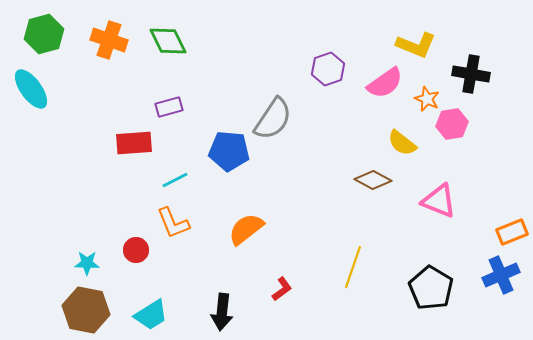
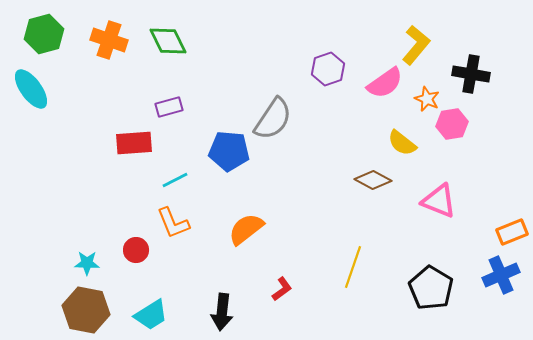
yellow L-shape: rotated 72 degrees counterclockwise
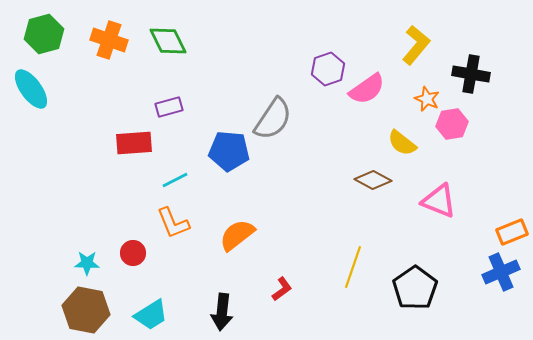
pink semicircle: moved 18 px left, 6 px down
orange semicircle: moved 9 px left, 6 px down
red circle: moved 3 px left, 3 px down
blue cross: moved 3 px up
black pentagon: moved 16 px left; rotated 6 degrees clockwise
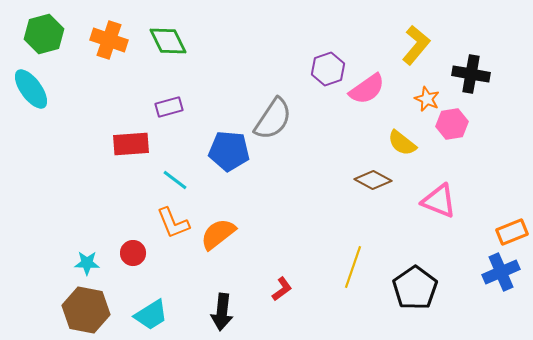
red rectangle: moved 3 px left, 1 px down
cyan line: rotated 64 degrees clockwise
orange semicircle: moved 19 px left, 1 px up
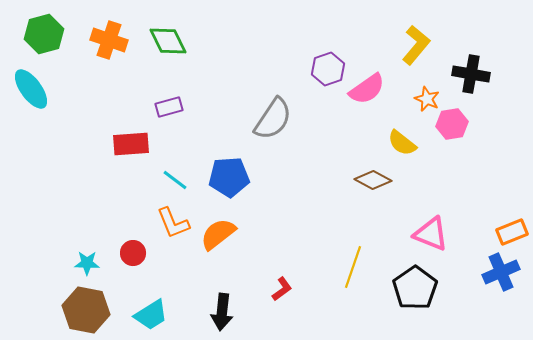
blue pentagon: moved 26 px down; rotated 9 degrees counterclockwise
pink triangle: moved 8 px left, 33 px down
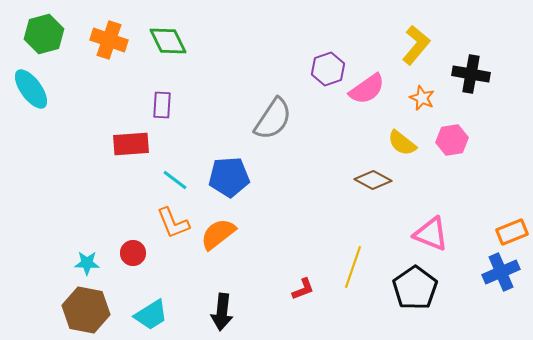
orange star: moved 5 px left, 1 px up
purple rectangle: moved 7 px left, 2 px up; rotated 72 degrees counterclockwise
pink hexagon: moved 16 px down
red L-shape: moved 21 px right; rotated 15 degrees clockwise
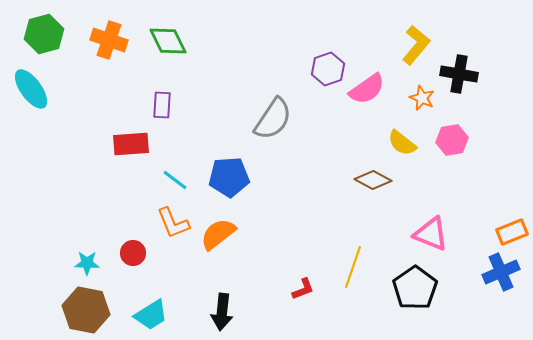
black cross: moved 12 px left
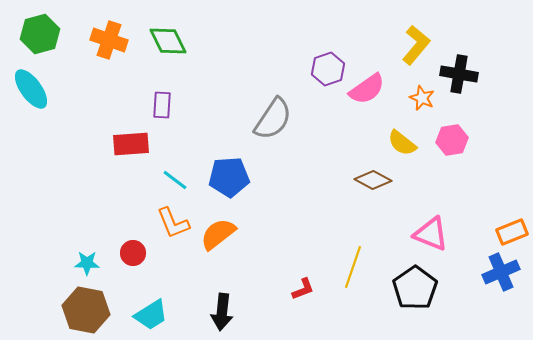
green hexagon: moved 4 px left
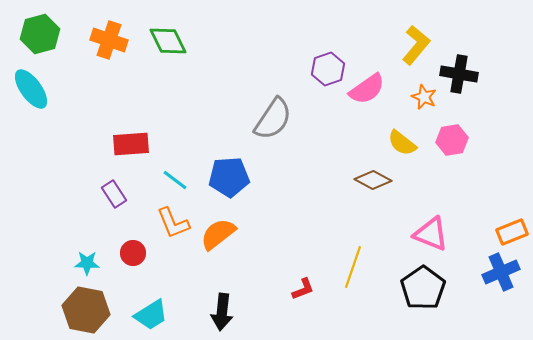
orange star: moved 2 px right, 1 px up
purple rectangle: moved 48 px left, 89 px down; rotated 36 degrees counterclockwise
black pentagon: moved 8 px right
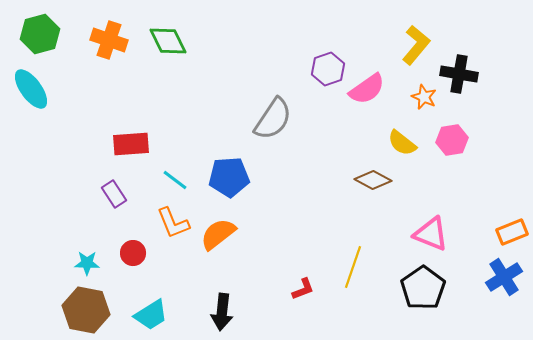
blue cross: moved 3 px right, 5 px down; rotated 9 degrees counterclockwise
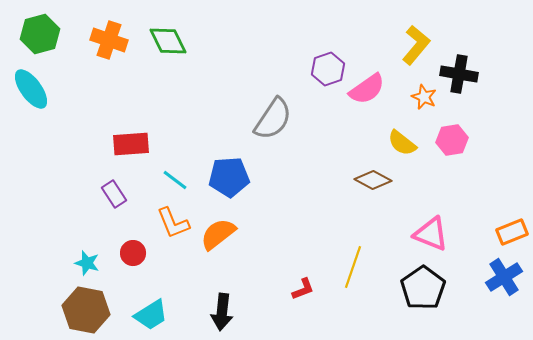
cyan star: rotated 15 degrees clockwise
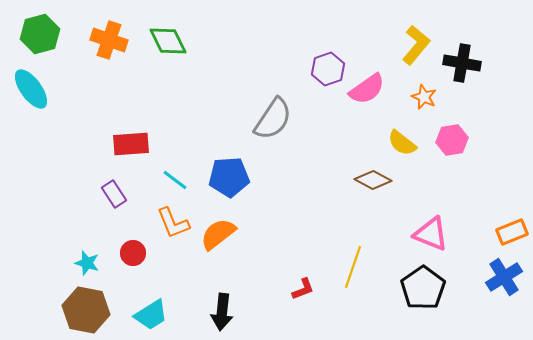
black cross: moved 3 px right, 11 px up
